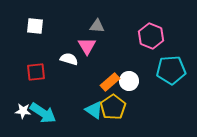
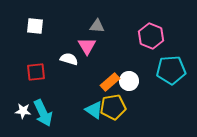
yellow pentagon: rotated 25 degrees clockwise
cyan arrow: rotated 32 degrees clockwise
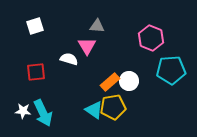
white square: rotated 24 degrees counterclockwise
pink hexagon: moved 2 px down
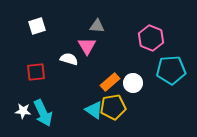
white square: moved 2 px right
white circle: moved 4 px right, 2 px down
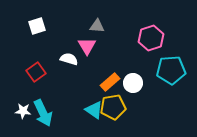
pink hexagon: rotated 20 degrees clockwise
red square: rotated 30 degrees counterclockwise
